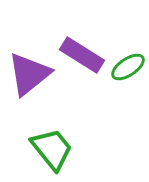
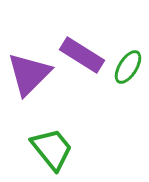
green ellipse: rotated 24 degrees counterclockwise
purple triangle: rotated 6 degrees counterclockwise
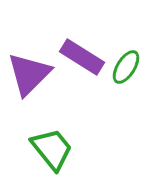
purple rectangle: moved 2 px down
green ellipse: moved 2 px left
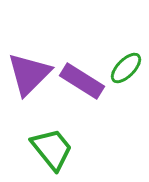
purple rectangle: moved 24 px down
green ellipse: moved 1 px down; rotated 12 degrees clockwise
